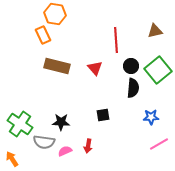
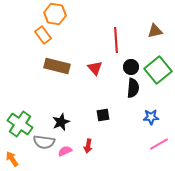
orange rectangle: rotated 12 degrees counterclockwise
black circle: moved 1 px down
black star: rotated 24 degrees counterclockwise
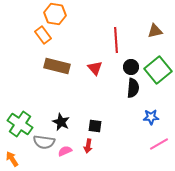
black square: moved 8 px left, 11 px down; rotated 16 degrees clockwise
black star: rotated 24 degrees counterclockwise
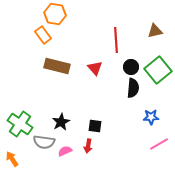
black star: rotated 18 degrees clockwise
